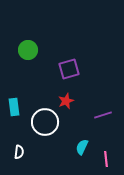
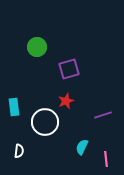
green circle: moved 9 px right, 3 px up
white semicircle: moved 1 px up
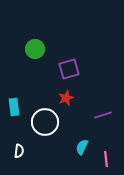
green circle: moved 2 px left, 2 px down
red star: moved 3 px up
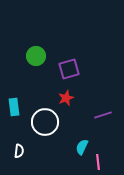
green circle: moved 1 px right, 7 px down
pink line: moved 8 px left, 3 px down
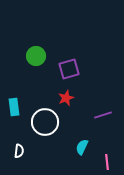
pink line: moved 9 px right
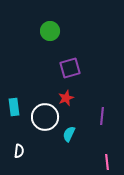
green circle: moved 14 px right, 25 px up
purple square: moved 1 px right, 1 px up
purple line: moved 1 px left, 1 px down; rotated 66 degrees counterclockwise
white circle: moved 5 px up
cyan semicircle: moved 13 px left, 13 px up
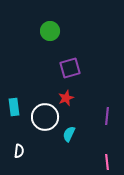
purple line: moved 5 px right
